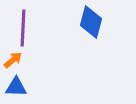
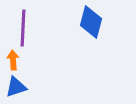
orange arrow: rotated 54 degrees counterclockwise
blue triangle: rotated 20 degrees counterclockwise
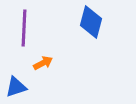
purple line: moved 1 px right
orange arrow: moved 30 px right, 3 px down; rotated 66 degrees clockwise
